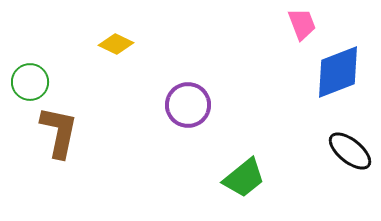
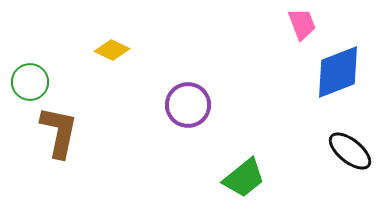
yellow diamond: moved 4 px left, 6 px down
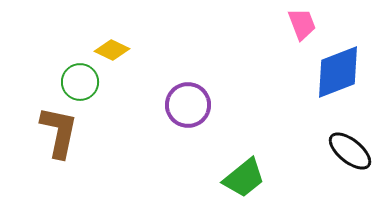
green circle: moved 50 px right
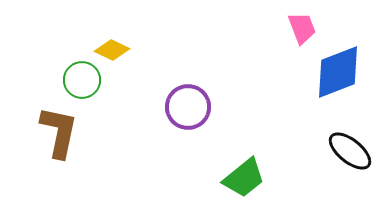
pink trapezoid: moved 4 px down
green circle: moved 2 px right, 2 px up
purple circle: moved 2 px down
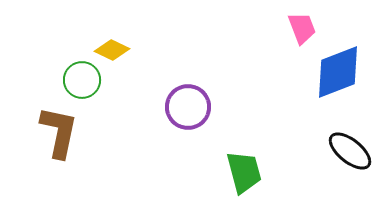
green trapezoid: moved 6 px up; rotated 66 degrees counterclockwise
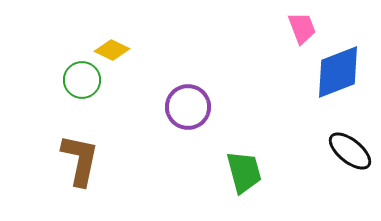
brown L-shape: moved 21 px right, 28 px down
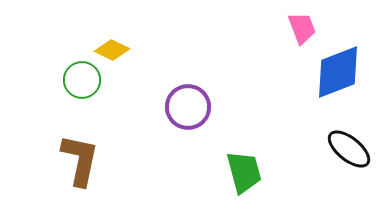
black ellipse: moved 1 px left, 2 px up
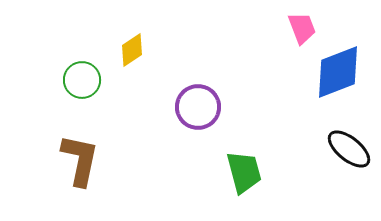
yellow diamond: moved 20 px right; rotated 60 degrees counterclockwise
purple circle: moved 10 px right
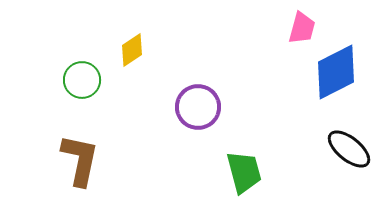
pink trapezoid: rotated 36 degrees clockwise
blue diamond: moved 2 px left; rotated 6 degrees counterclockwise
